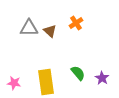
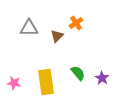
brown triangle: moved 7 px right, 5 px down; rotated 32 degrees clockwise
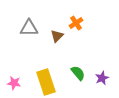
purple star: rotated 16 degrees clockwise
yellow rectangle: rotated 10 degrees counterclockwise
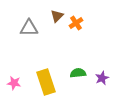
brown triangle: moved 20 px up
green semicircle: rotated 56 degrees counterclockwise
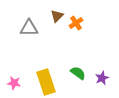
green semicircle: rotated 42 degrees clockwise
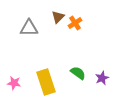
brown triangle: moved 1 px right, 1 px down
orange cross: moved 1 px left
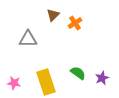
brown triangle: moved 5 px left, 2 px up
gray triangle: moved 1 px left, 11 px down
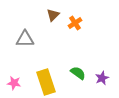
gray triangle: moved 3 px left
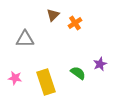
purple star: moved 2 px left, 14 px up
pink star: moved 1 px right, 5 px up
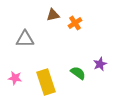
brown triangle: rotated 32 degrees clockwise
